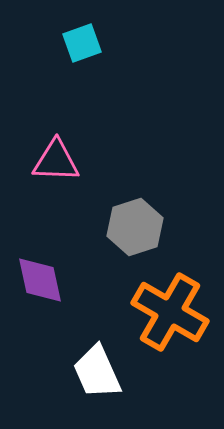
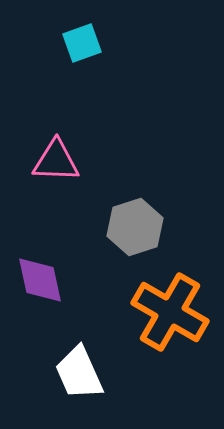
white trapezoid: moved 18 px left, 1 px down
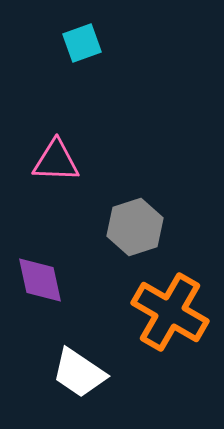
white trapezoid: rotated 32 degrees counterclockwise
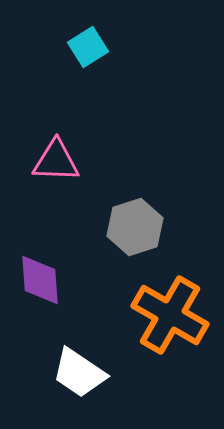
cyan square: moved 6 px right, 4 px down; rotated 12 degrees counterclockwise
purple diamond: rotated 8 degrees clockwise
orange cross: moved 3 px down
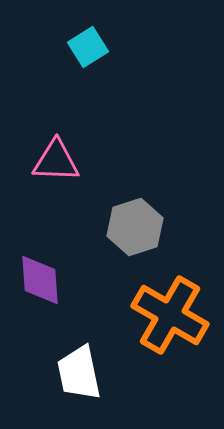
white trapezoid: rotated 44 degrees clockwise
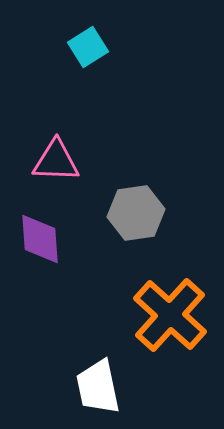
gray hexagon: moved 1 px right, 14 px up; rotated 10 degrees clockwise
purple diamond: moved 41 px up
orange cross: rotated 12 degrees clockwise
white trapezoid: moved 19 px right, 14 px down
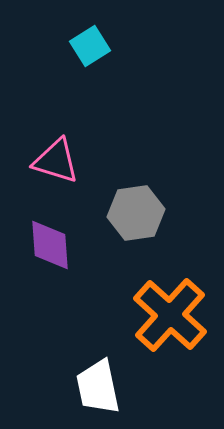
cyan square: moved 2 px right, 1 px up
pink triangle: rotated 15 degrees clockwise
purple diamond: moved 10 px right, 6 px down
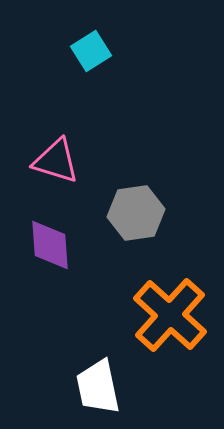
cyan square: moved 1 px right, 5 px down
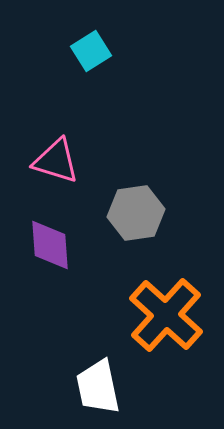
orange cross: moved 4 px left
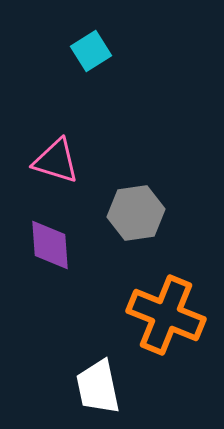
orange cross: rotated 20 degrees counterclockwise
